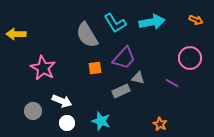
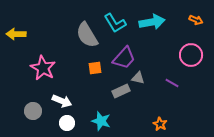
pink circle: moved 1 px right, 3 px up
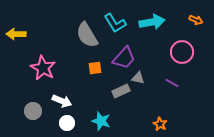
pink circle: moved 9 px left, 3 px up
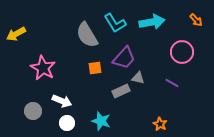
orange arrow: rotated 24 degrees clockwise
yellow arrow: rotated 30 degrees counterclockwise
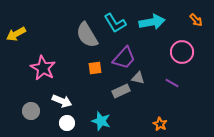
gray circle: moved 2 px left
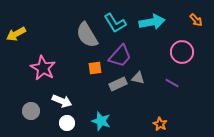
purple trapezoid: moved 4 px left, 2 px up
gray rectangle: moved 3 px left, 7 px up
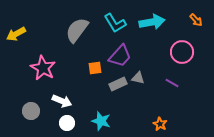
gray semicircle: moved 10 px left, 5 px up; rotated 68 degrees clockwise
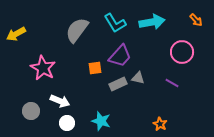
white arrow: moved 2 px left
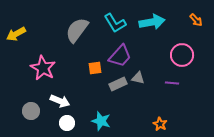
pink circle: moved 3 px down
purple line: rotated 24 degrees counterclockwise
